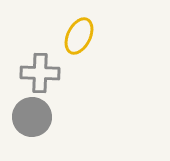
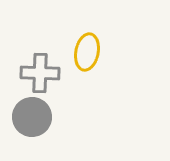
yellow ellipse: moved 8 px right, 16 px down; rotated 15 degrees counterclockwise
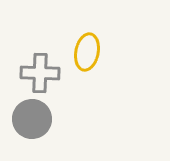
gray circle: moved 2 px down
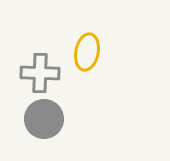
gray circle: moved 12 px right
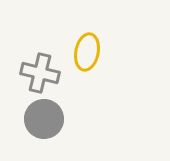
gray cross: rotated 12 degrees clockwise
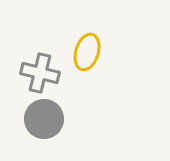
yellow ellipse: rotated 6 degrees clockwise
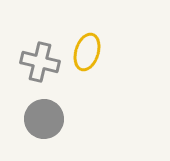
gray cross: moved 11 px up
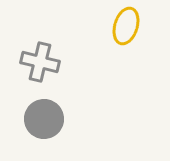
yellow ellipse: moved 39 px right, 26 px up
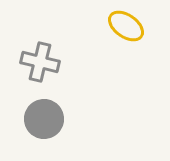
yellow ellipse: rotated 72 degrees counterclockwise
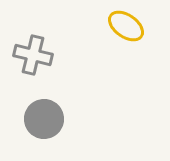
gray cross: moved 7 px left, 7 px up
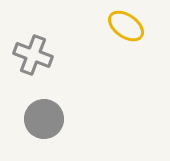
gray cross: rotated 6 degrees clockwise
